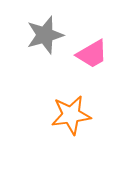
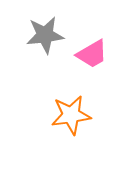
gray star: rotated 9 degrees clockwise
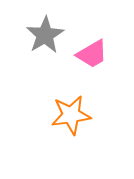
gray star: rotated 24 degrees counterclockwise
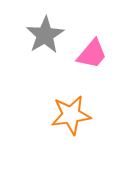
pink trapezoid: rotated 20 degrees counterclockwise
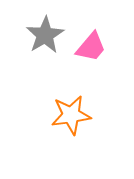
pink trapezoid: moved 1 px left, 7 px up
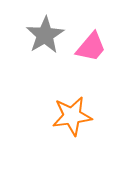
orange star: moved 1 px right, 1 px down
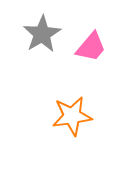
gray star: moved 3 px left, 1 px up
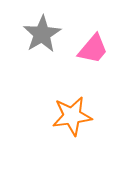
pink trapezoid: moved 2 px right, 2 px down
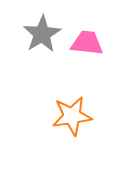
pink trapezoid: moved 6 px left, 6 px up; rotated 124 degrees counterclockwise
